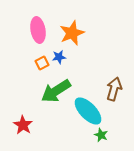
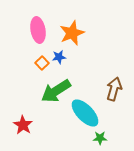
orange square: rotated 16 degrees counterclockwise
cyan ellipse: moved 3 px left, 2 px down
green star: moved 1 px left, 3 px down; rotated 24 degrees counterclockwise
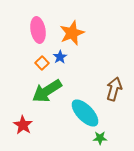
blue star: moved 1 px right; rotated 24 degrees counterclockwise
green arrow: moved 9 px left
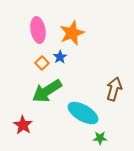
cyan ellipse: moved 2 px left; rotated 16 degrees counterclockwise
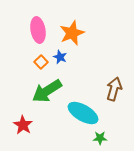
blue star: rotated 16 degrees counterclockwise
orange square: moved 1 px left, 1 px up
